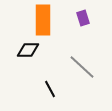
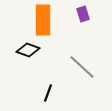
purple rectangle: moved 4 px up
black diamond: rotated 20 degrees clockwise
black line: moved 2 px left, 4 px down; rotated 48 degrees clockwise
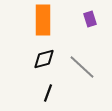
purple rectangle: moved 7 px right, 5 px down
black diamond: moved 16 px right, 9 px down; rotated 35 degrees counterclockwise
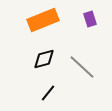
orange rectangle: rotated 68 degrees clockwise
black line: rotated 18 degrees clockwise
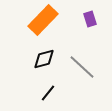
orange rectangle: rotated 24 degrees counterclockwise
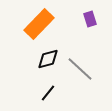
orange rectangle: moved 4 px left, 4 px down
black diamond: moved 4 px right
gray line: moved 2 px left, 2 px down
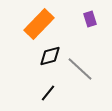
black diamond: moved 2 px right, 3 px up
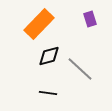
black diamond: moved 1 px left
black line: rotated 60 degrees clockwise
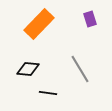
black diamond: moved 21 px left, 13 px down; rotated 20 degrees clockwise
gray line: rotated 16 degrees clockwise
